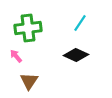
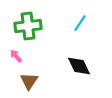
green cross: moved 2 px up
black diamond: moved 3 px right, 11 px down; rotated 40 degrees clockwise
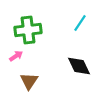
green cross: moved 4 px down
pink arrow: rotated 96 degrees clockwise
